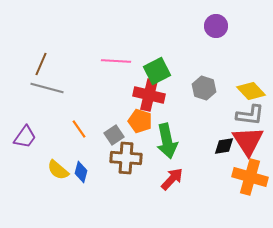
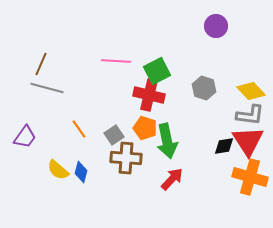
orange pentagon: moved 5 px right, 7 px down
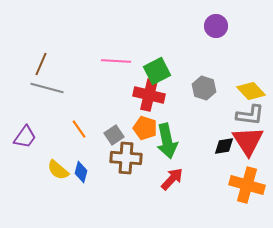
orange cross: moved 3 px left, 8 px down
